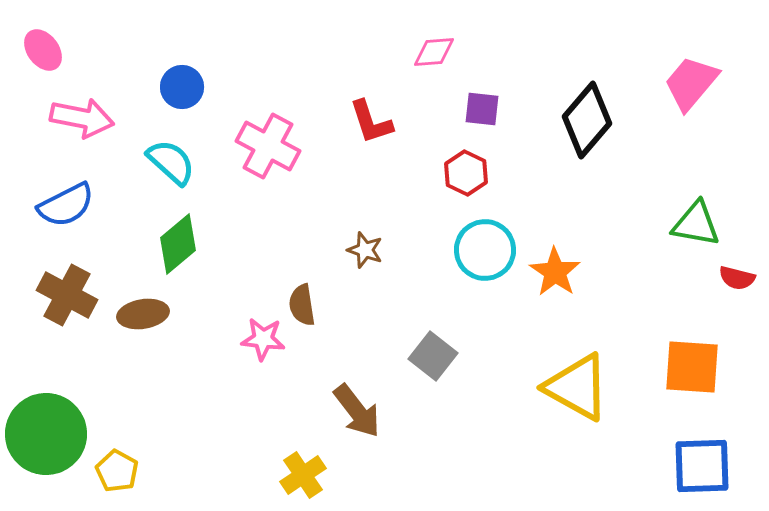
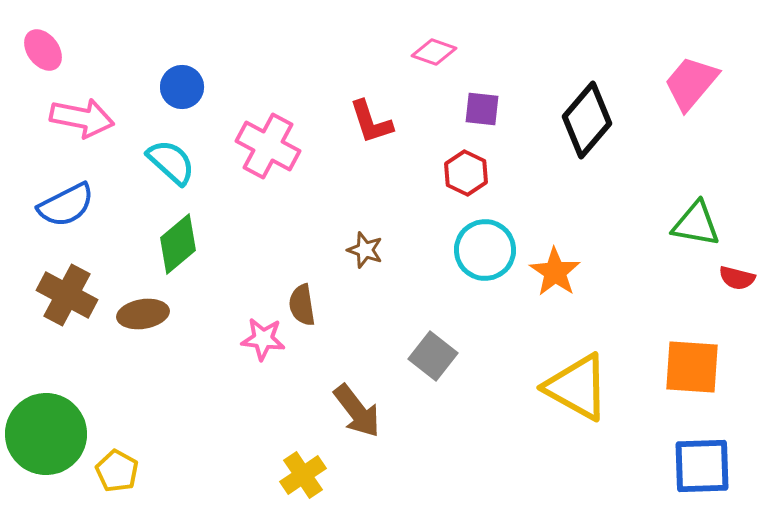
pink diamond: rotated 24 degrees clockwise
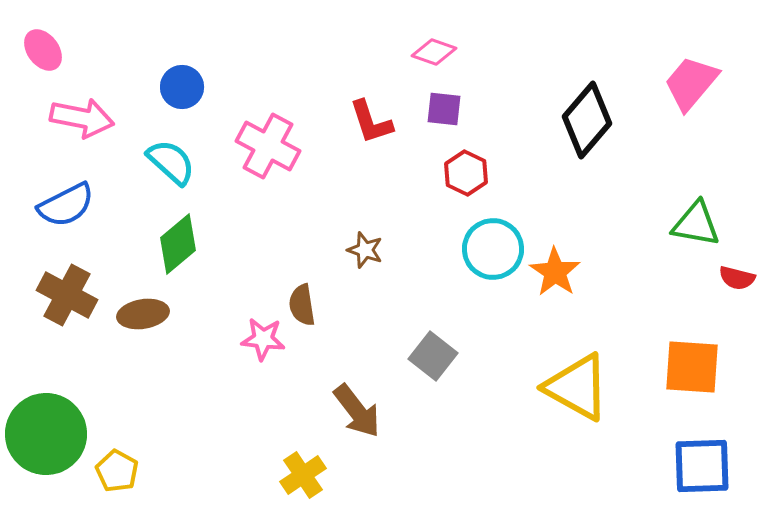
purple square: moved 38 px left
cyan circle: moved 8 px right, 1 px up
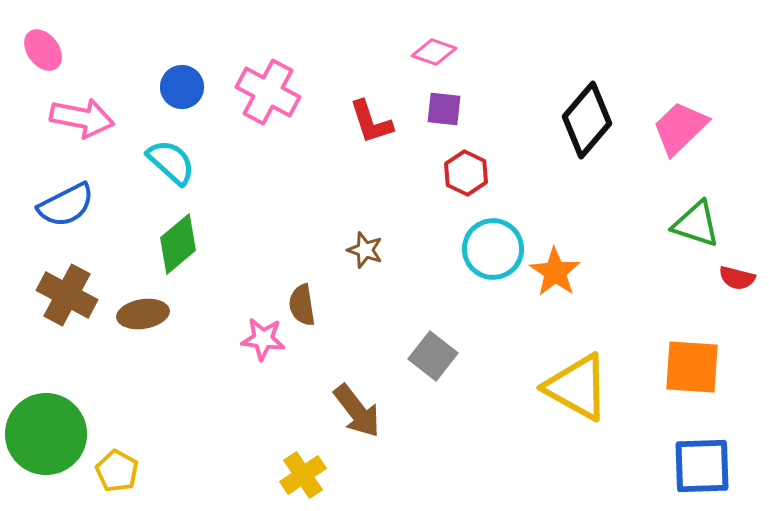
pink trapezoid: moved 11 px left, 45 px down; rotated 6 degrees clockwise
pink cross: moved 54 px up
green triangle: rotated 8 degrees clockwise
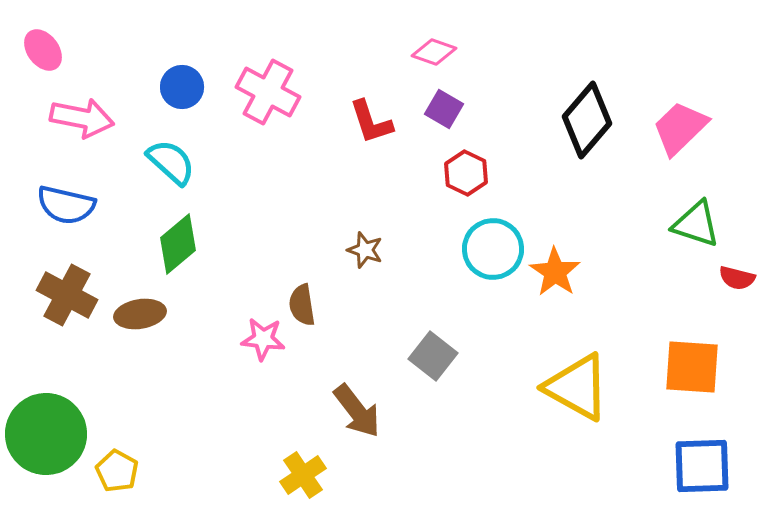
purple square: rotated 24 degrees clockwise
blue semicircle: rotated 40 degrees clockwise
brown ellipse: moved 3 px left
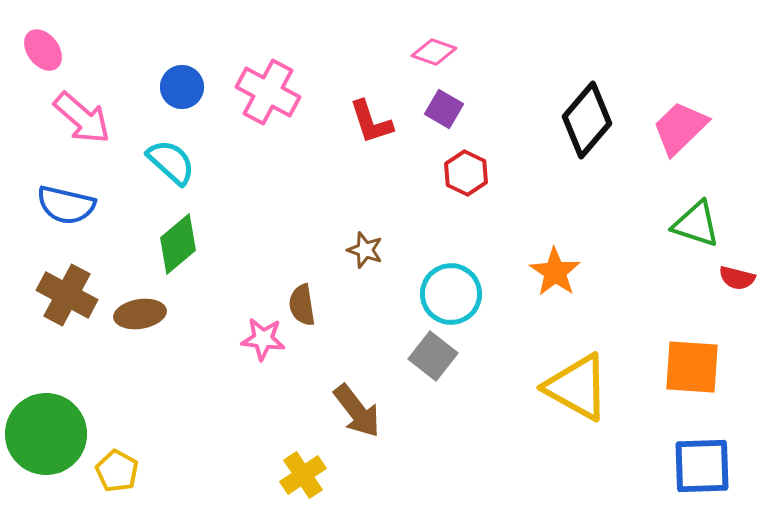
pink arrow: rotated 30 degrees clockwise
cyan circle: moved 42 px left, 45 px down
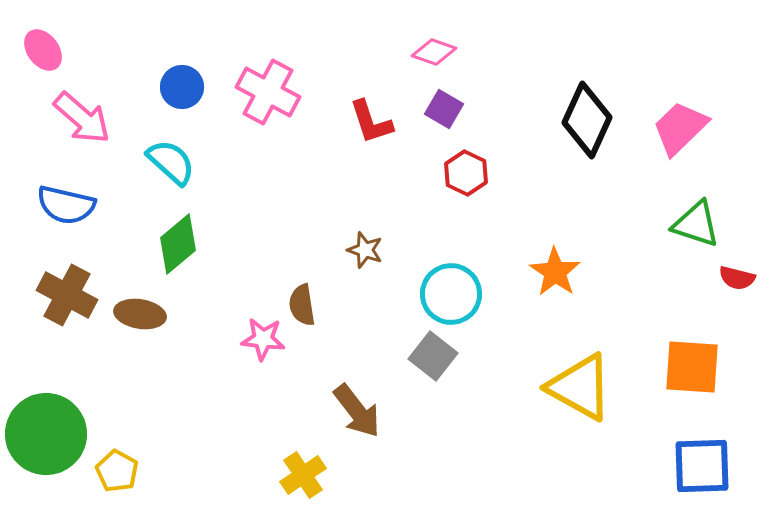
black diamond: rotated 16 degrees counterclockwise
brown ellipse: rotated 18 degrees clockwise
yellow triangle: moved 3 px right
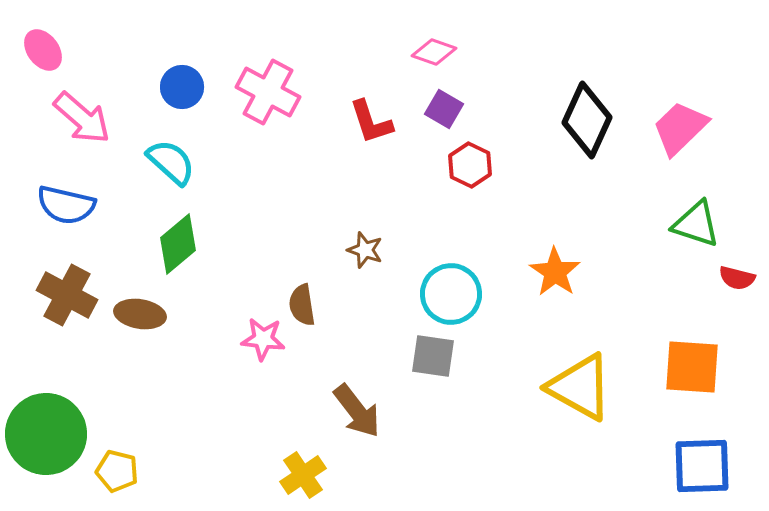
red hexagon: moved 4 px right, 8 px up
gray square: rotated 30 degrees counterclockwise
yellow pentagon: rotated 15 degrees counterclockwise
